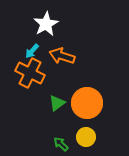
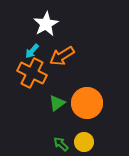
orange arrow: rotated 50 degrees counterclockwise
orange cross: moved 2 px right
yellow circle: moved 2 px left, 5 px down
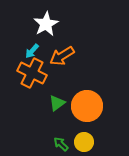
orange circle: moved 3 px down
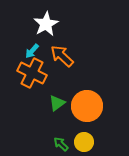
orange arrow: rotated 75 degrees clockwise
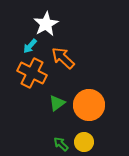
cyan arrow: moved 2 px left, 5 px up
orange arrow: moved 1 px right, 2 px down
orange circle: moved 2 px right, 1 px up
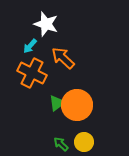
white star: rotated 25 degrees counterclockwise
orange circle: moved 12 px left
